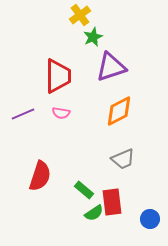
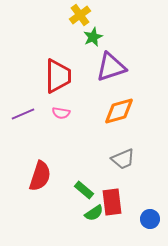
orange diamond: rotated 12 degrees clockwise
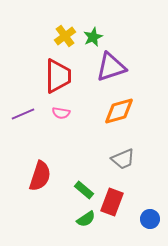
yellow cross: moved 15 px left, 21 px down
red rectangle: rotated 28 degrees clockwise
green semicircle: moved 8 px left, 6 px down
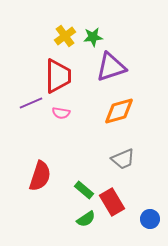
green star: rotated 18 degrees clockwise
purple line: moved 8 px right, 11 px up
red rectangle: rotated 52 degrees counterclockwise
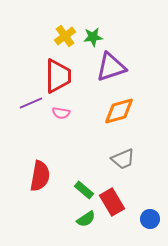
red semicircle: rotated 8 degrees counterclockwise
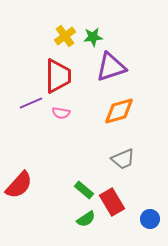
red semicircle: moved 21 px left, 9 px down; rotated 32 degrees clockwise
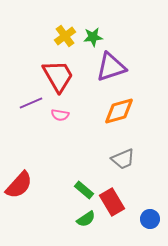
red trapezoid: rotated 30 degrees counterclockwise
pink semicircle: moved 1 px left, 2 px down
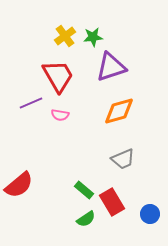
red semicircle: rotated 8 degrees clockwise
blue circle: moved 5 px up
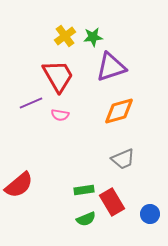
green rectangle: rotated 48 degrees counterclockwise
green semicircle: rotated 12 degrees clockwise
